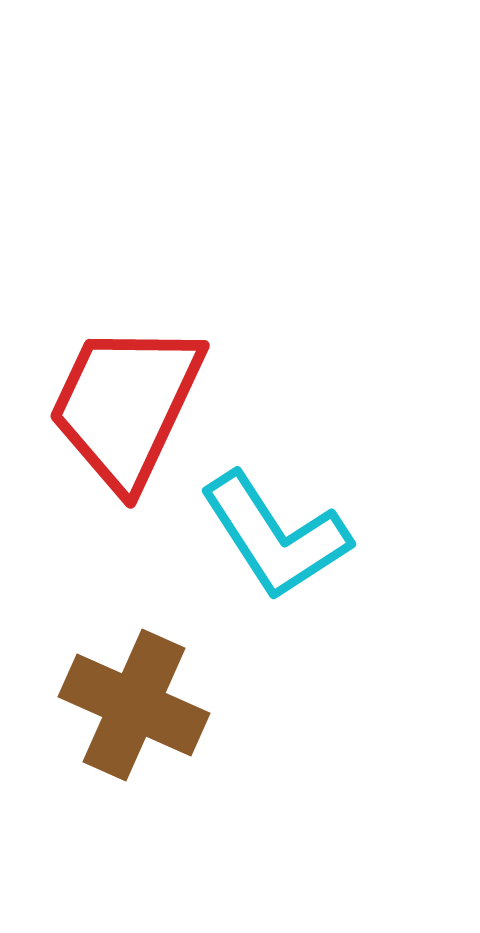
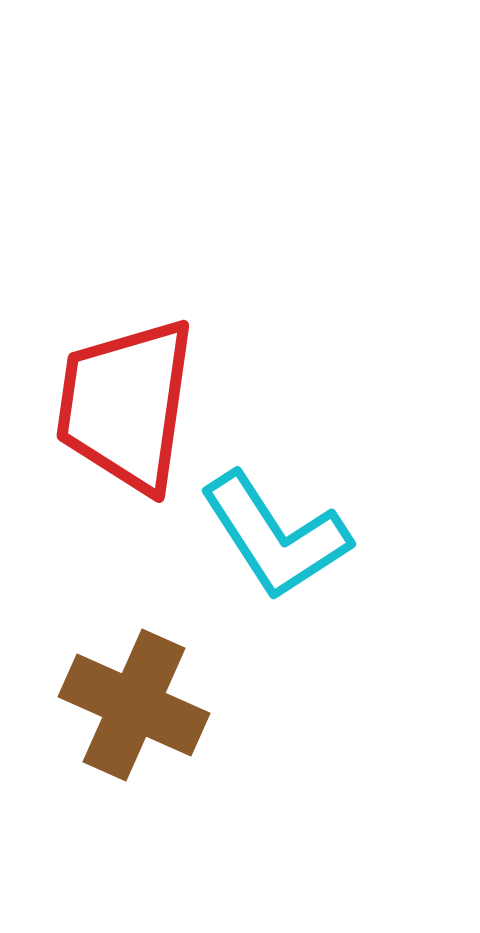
red trapezoid: rotated 17 degrees counterclockwise
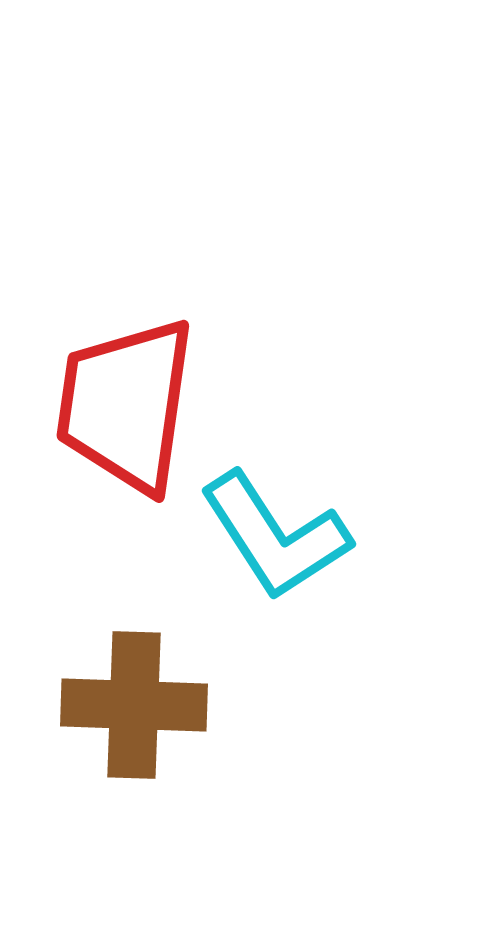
brown cross: rotated 22 degrees counterclockwise
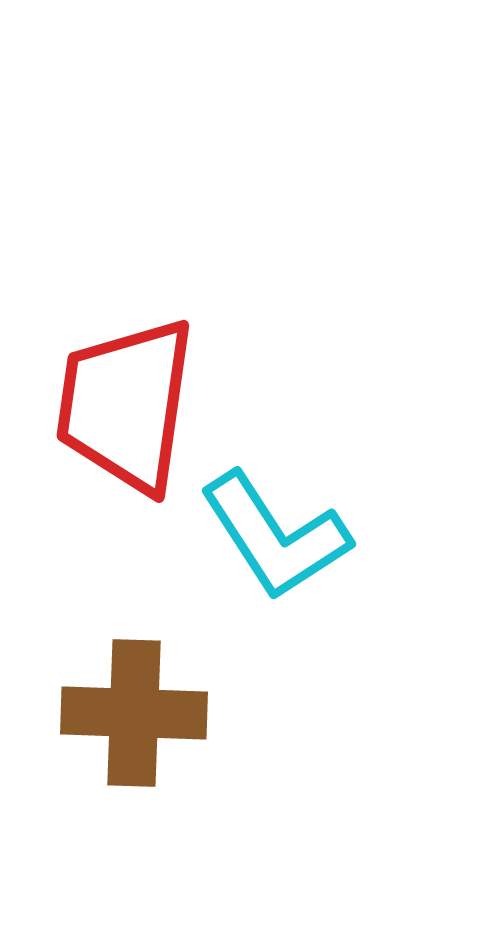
brown cross: moved 8 px down
